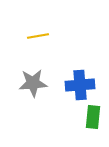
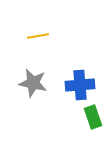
gray star: rotated 16 degrees clockwise
green rectangle: rotated 25 degrees counterclockwise
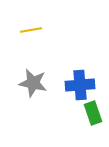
yellow line: moved 7 px left, 6 px up
green rectangle: moved 4 px up
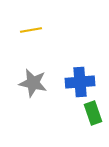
blue cross: moved 3 px up
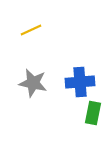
yellow line: rotated 15 degrees counterclockwise
green rectangle: rotated 30 degrees clockwise
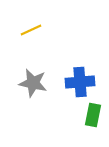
green rectangle: moved 2 px down
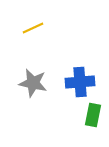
yellow line: moved 2 px right, 2 px up
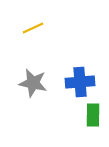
green rectangle: rotated 10 degrees counterclockwise
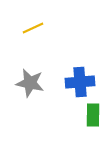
gray star: moved 3 px left
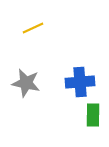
gray star: moved 4 px left
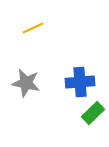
green rectangle: moved 2 px up; rotated 45 degrees clockwise
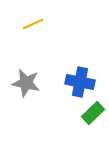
yellow line: moved 4 px up
blue cross: rotated 16 degrees clockwise
